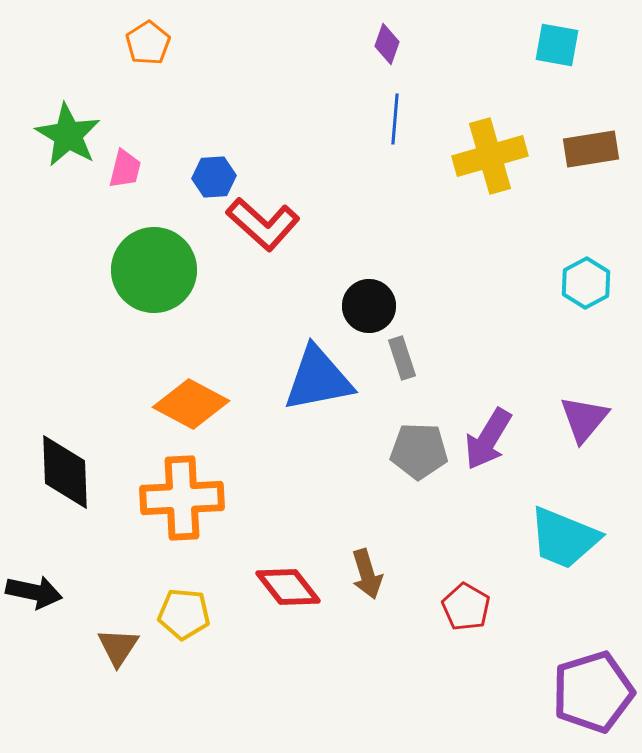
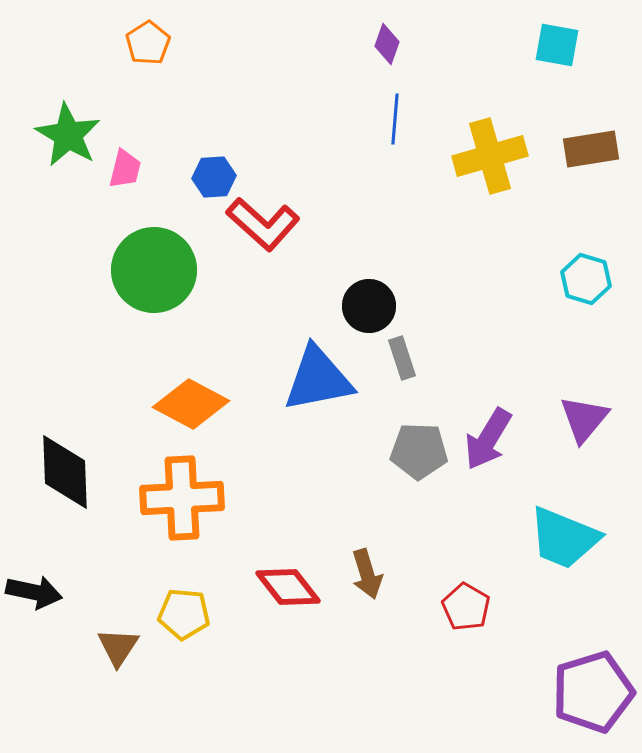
cyan hexagon: moved 4 px up; rotated 15 degrees counterclockwise
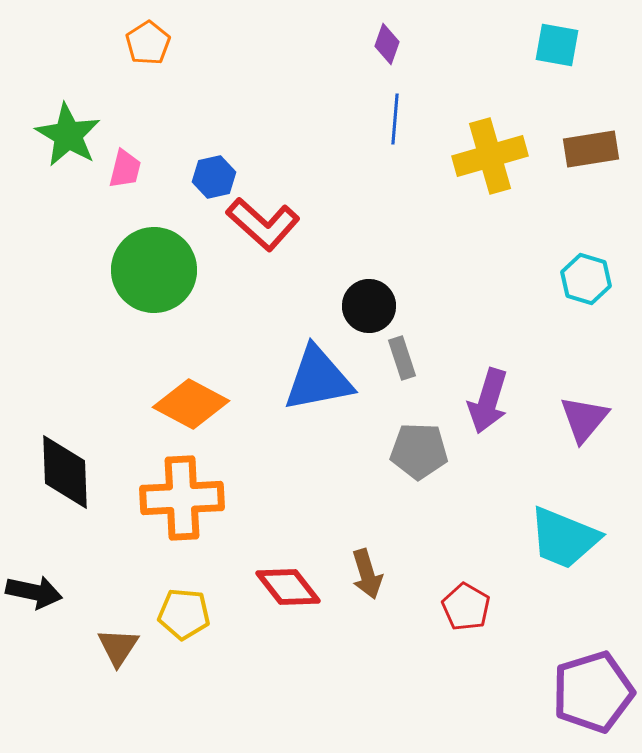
blue hexagon: rotated 9 degrees counterclockwise
purple arrow: moved 38 px up; rotated 14 degrees counterclockwise
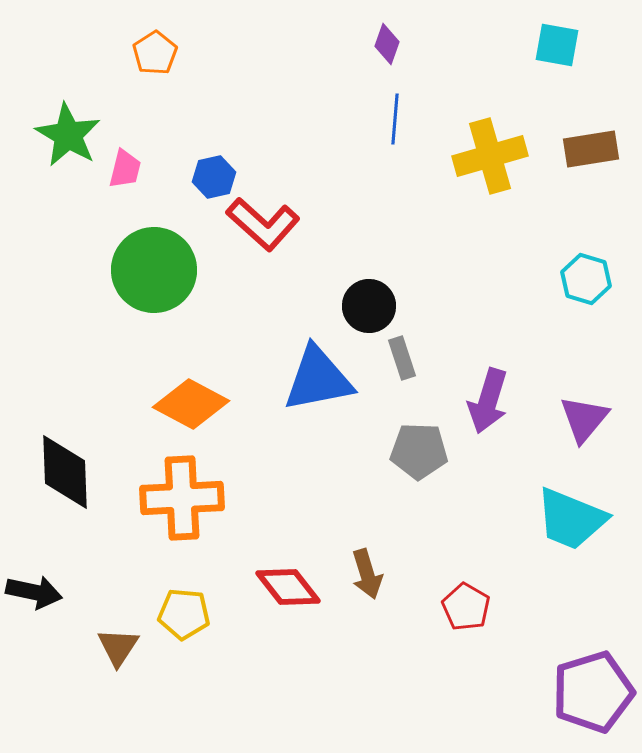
orange pentagon: moved 7 px right, 10 px down
cyan trapezoid: moved 7 px right, 19 px up
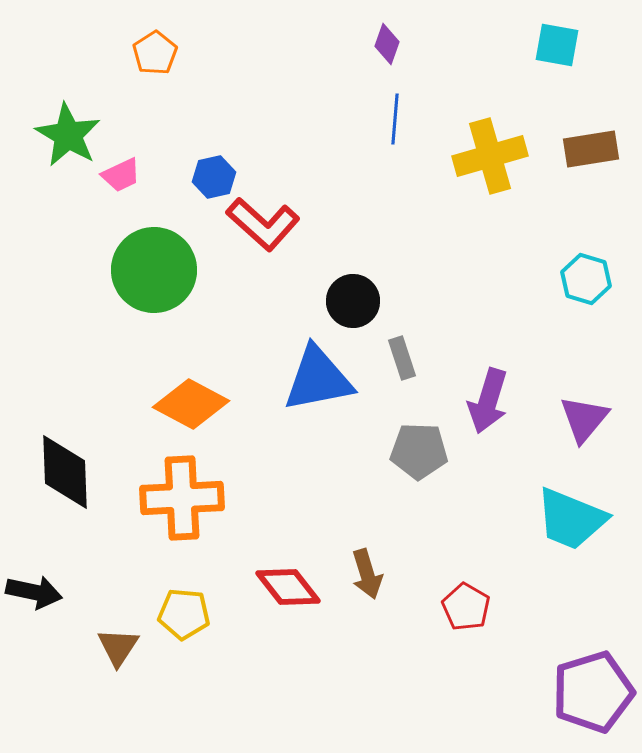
pink trapezoid: moved 4 px left, 6 px down; rotated 51 degrees clockwise
black circle: moved 16 px left, 5 px up
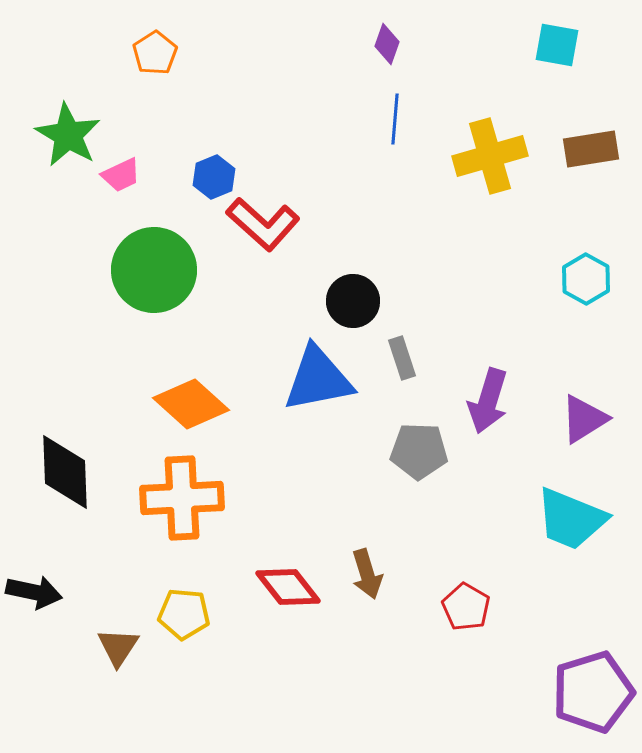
blue hexagon: rotated 9 degrees counterclockwise
cyan hexagon: rotated 12 degrees clockwise
orange diamond: rotated 14 degrees clockwise
purple triangle: rotated 18 degrees clockwise
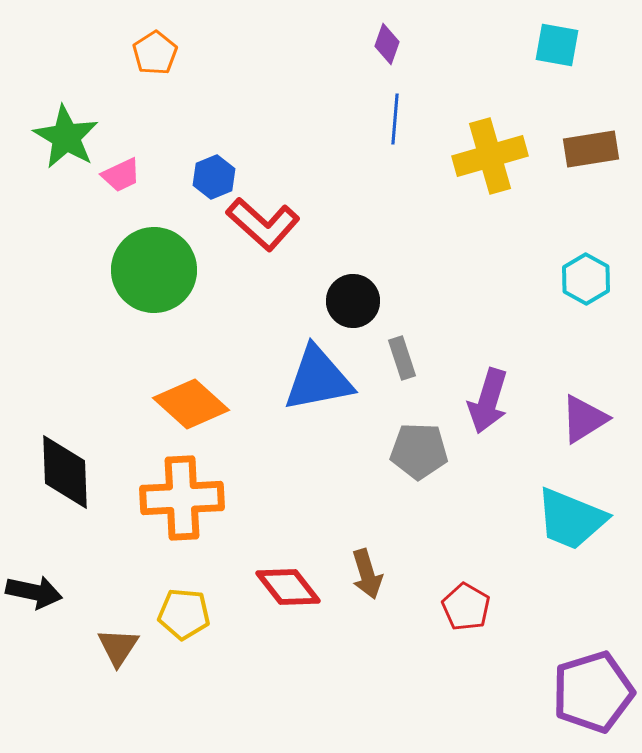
green star: moved 2 px left, 2 px down
